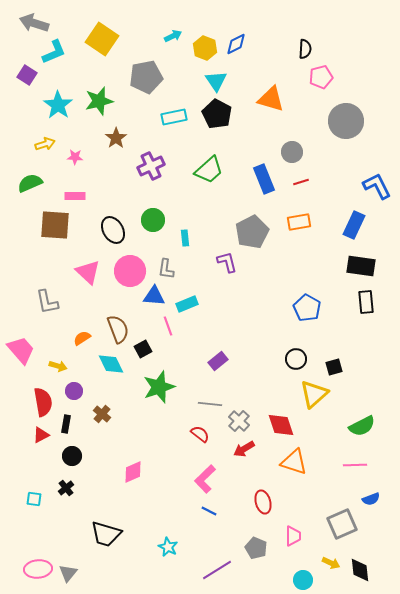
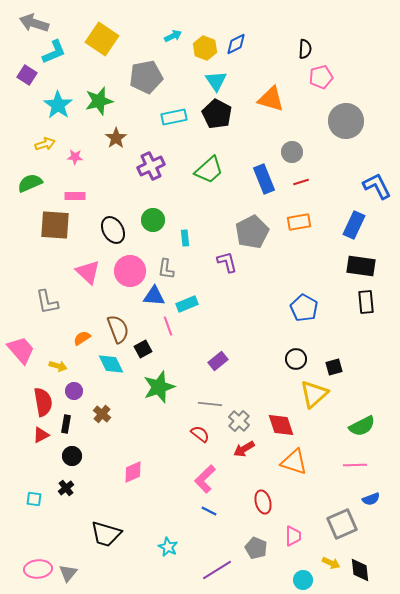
blue pentagon at (307, 308): moved 3 px left
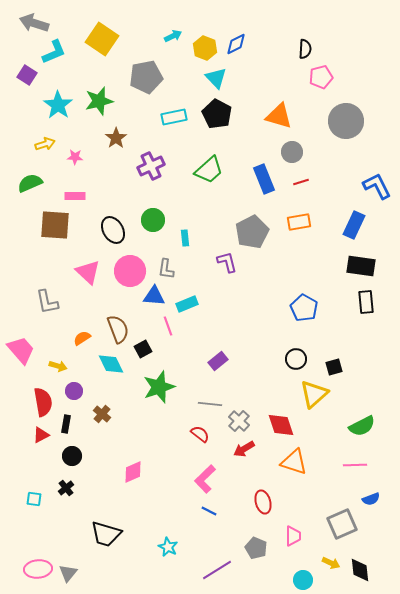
cyan triangle at (216, 81): moved 3 px up; rotated 10 degrees counterclockwise
orange triangle at (271, 99): moved 8 px right, 17 px down
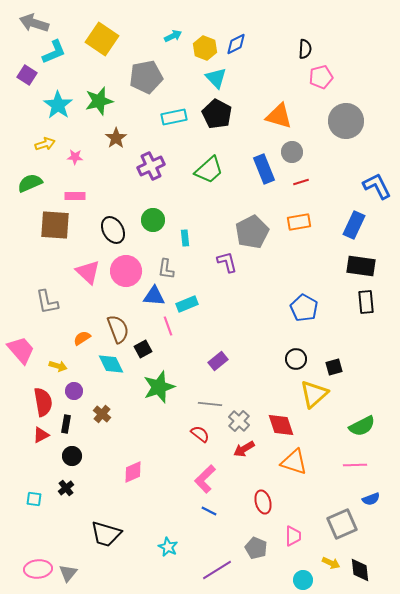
blue rectangle at (264, 179): moved 10 px up
pink circle at (130, 271): moved 4 px left
